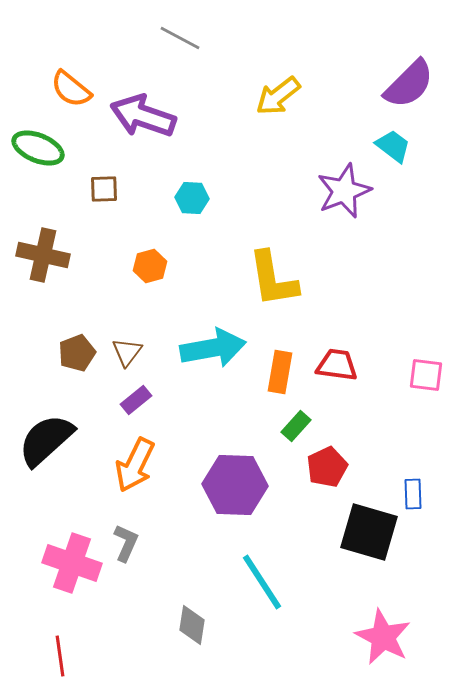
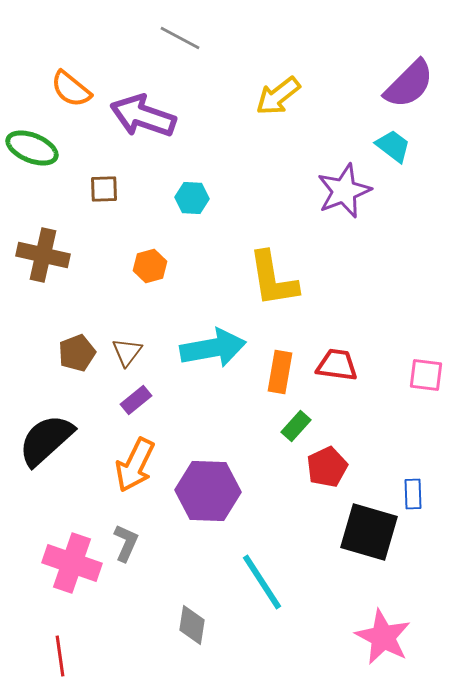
green ellipse: moved 6 px left
purple hexagon: moved 27 px left, 6 px down
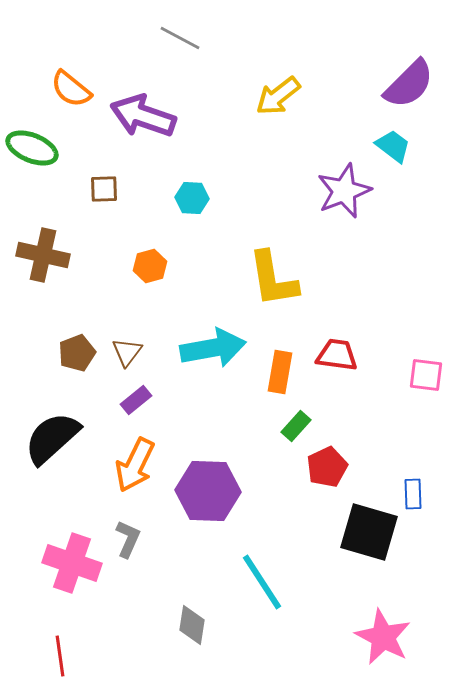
red trapezoid: moved 10 px up
black semicircle: moved 6 px right, 2 px up
gray L-shape: moved 2 px right, 4 px up
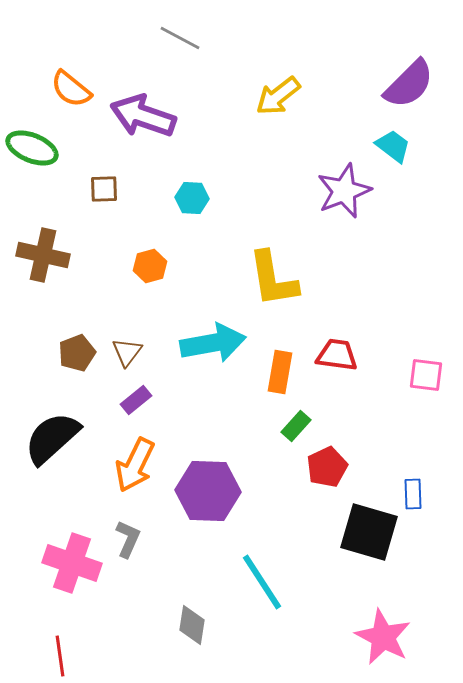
cyan arrow: moved 5 px up
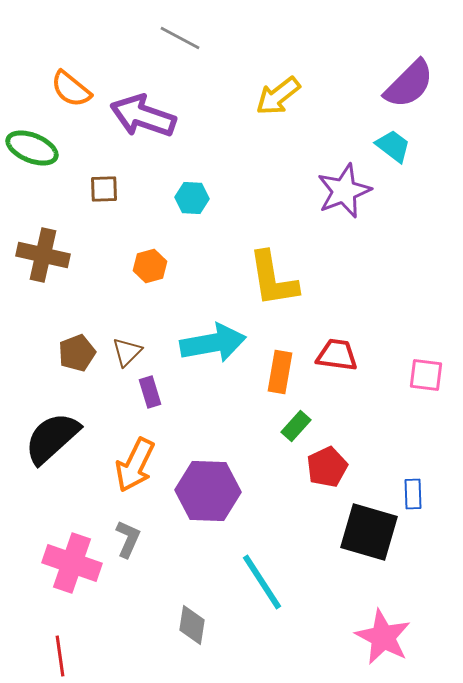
brown triangle: rotated 8 degrees clockwise
purple rectangle: moved 14 px right, 8 px up; rotated 68 degrees counterclockwise
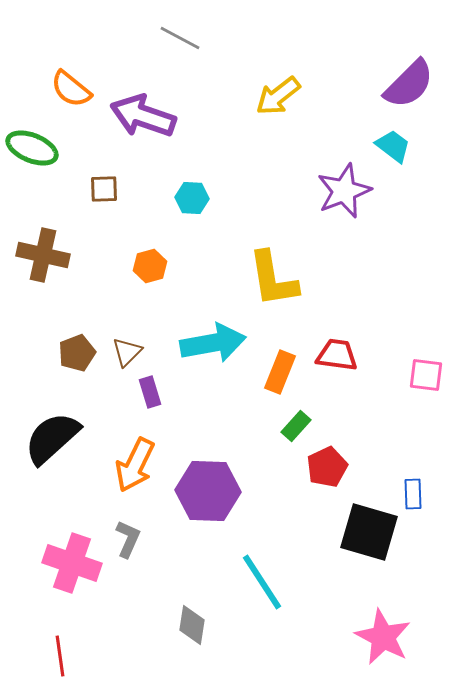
orange rectangle: rotated 12 degrees clockwise
